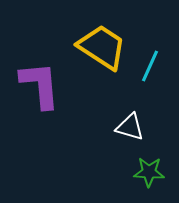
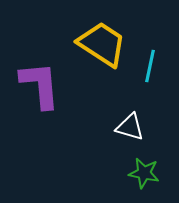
yellow trapezoid: moved 3 px up
cyan line: rotated 12 degrees counterclockwise
green star: moved 5 px left, 1 px down; rotated 8 degrees clockwise
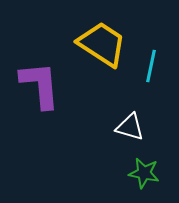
cyan line: moved 1 px right
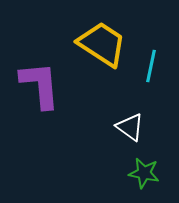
white triangle: rotated 20 degrees clockwise
